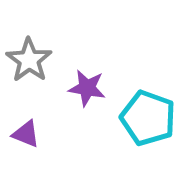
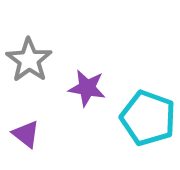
purple triangle: rotated 16 degrees clockwise
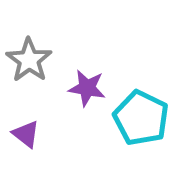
cyan pentagon: moved 7 px left; rotated 6 degrees clockwise
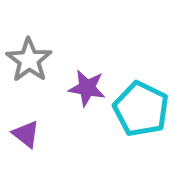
cyan pentagon: moved 9 px up
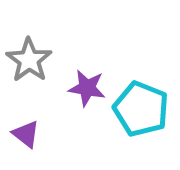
cyan pentagon: rotated 4 degrees counterclockwise
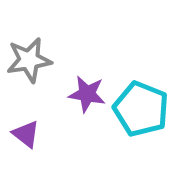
gray star: rotated 27 degrees clockwise
purple star: moved 6 px down
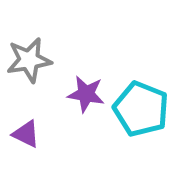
purple star: moved 1 px left
purple triangle: rotated 12 degrees counterclockwise
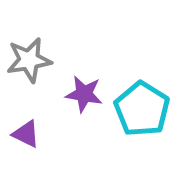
purple star: moved 2 px left
cyan pentagon: moved 1 px right; rotated 10 degrees clockwise
